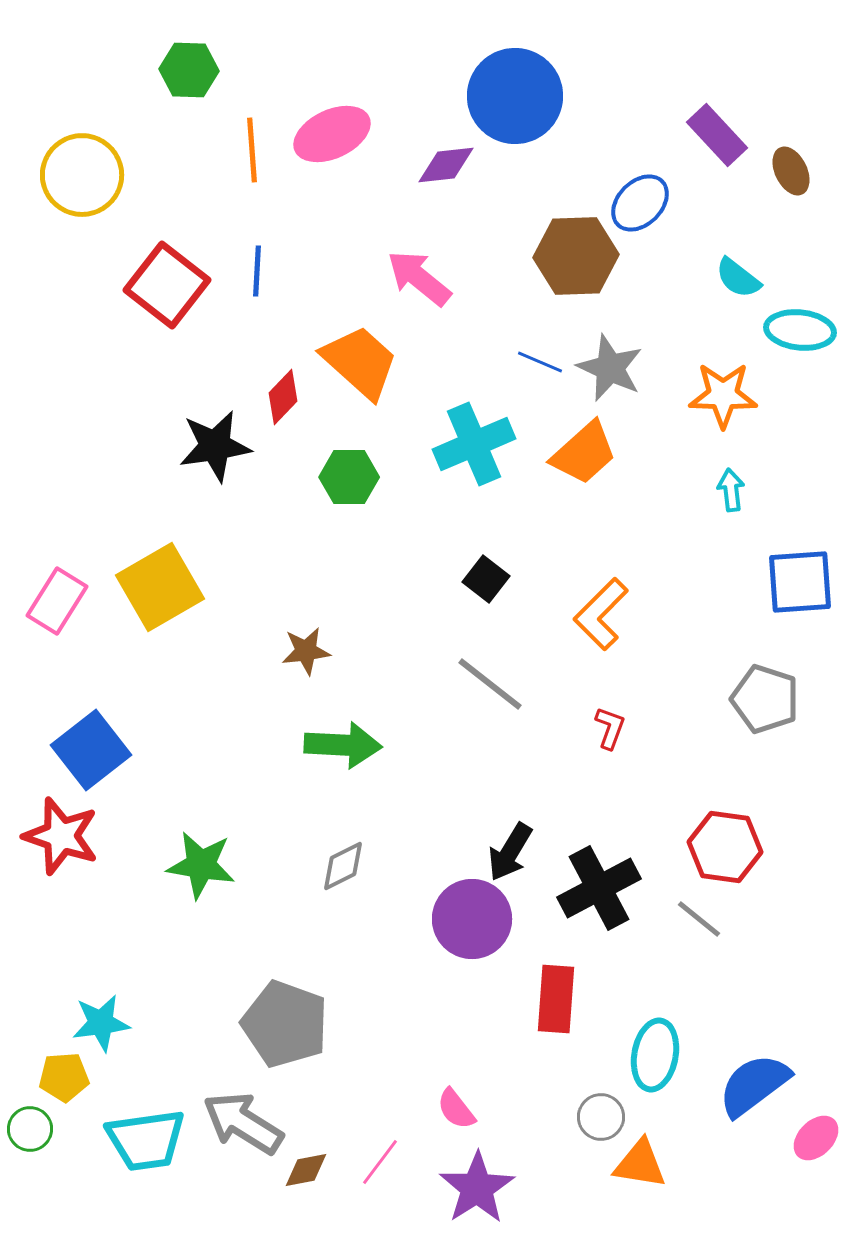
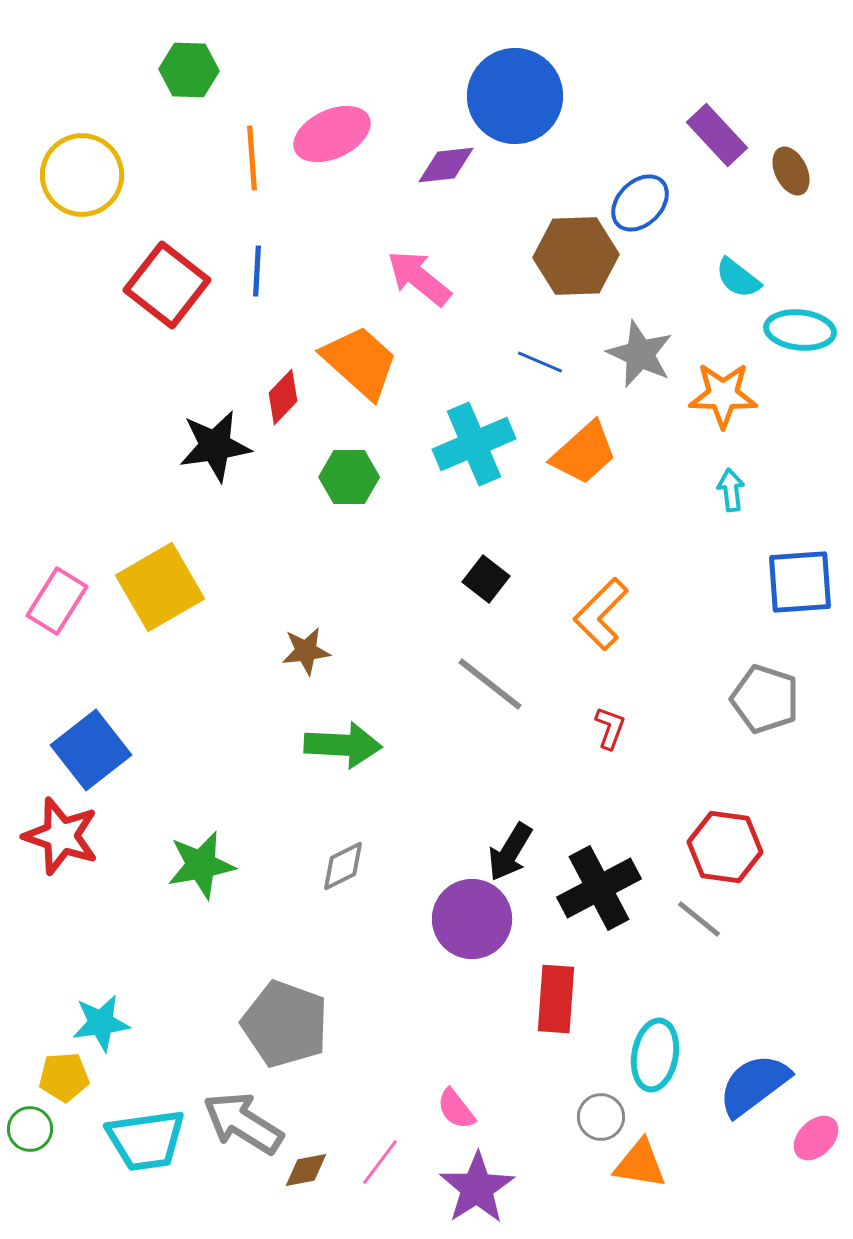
orange line at (252, 150): moved 8 px down
gray star at (610, 368): moved 30 px right, 14 px up
green star at (201, 865): rotated 20 degrees counterclockwise
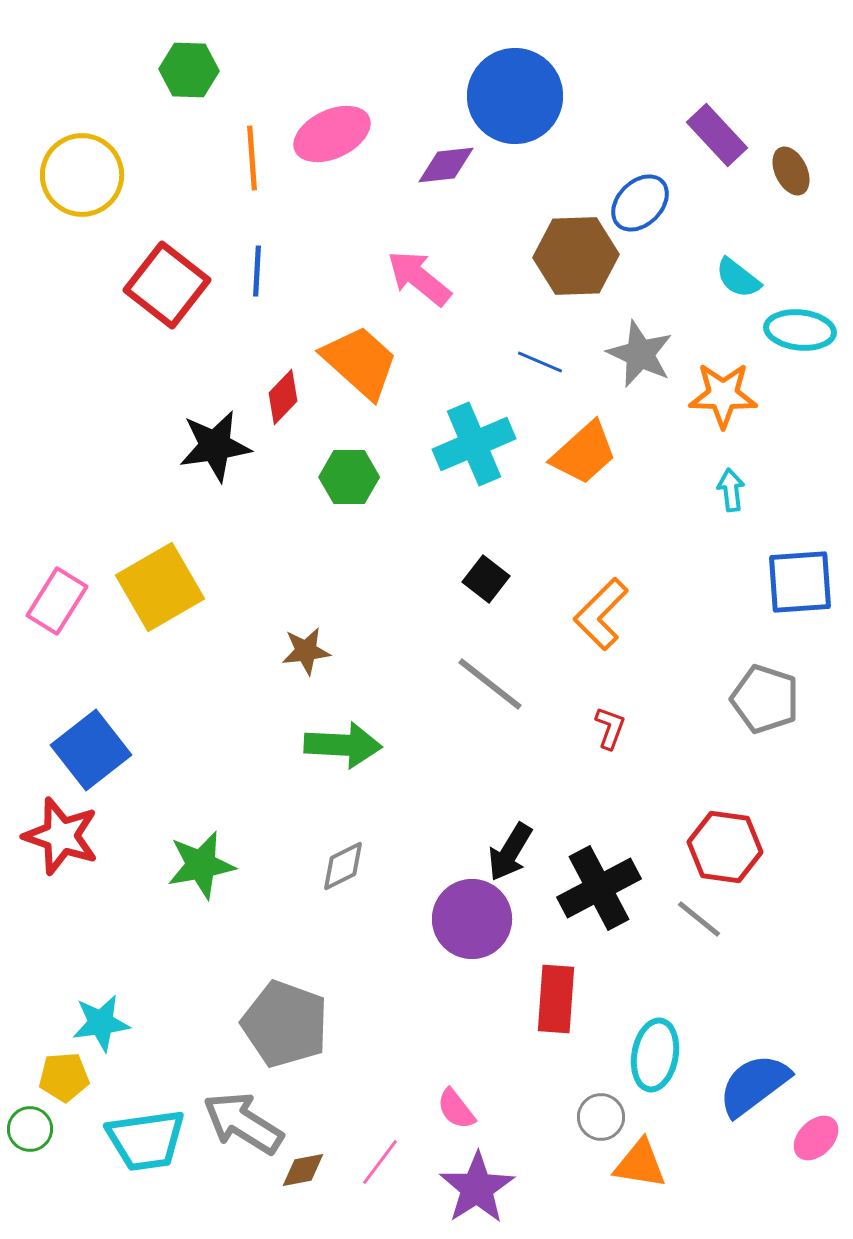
brown diamond at (306, 1170): moved 3 px left
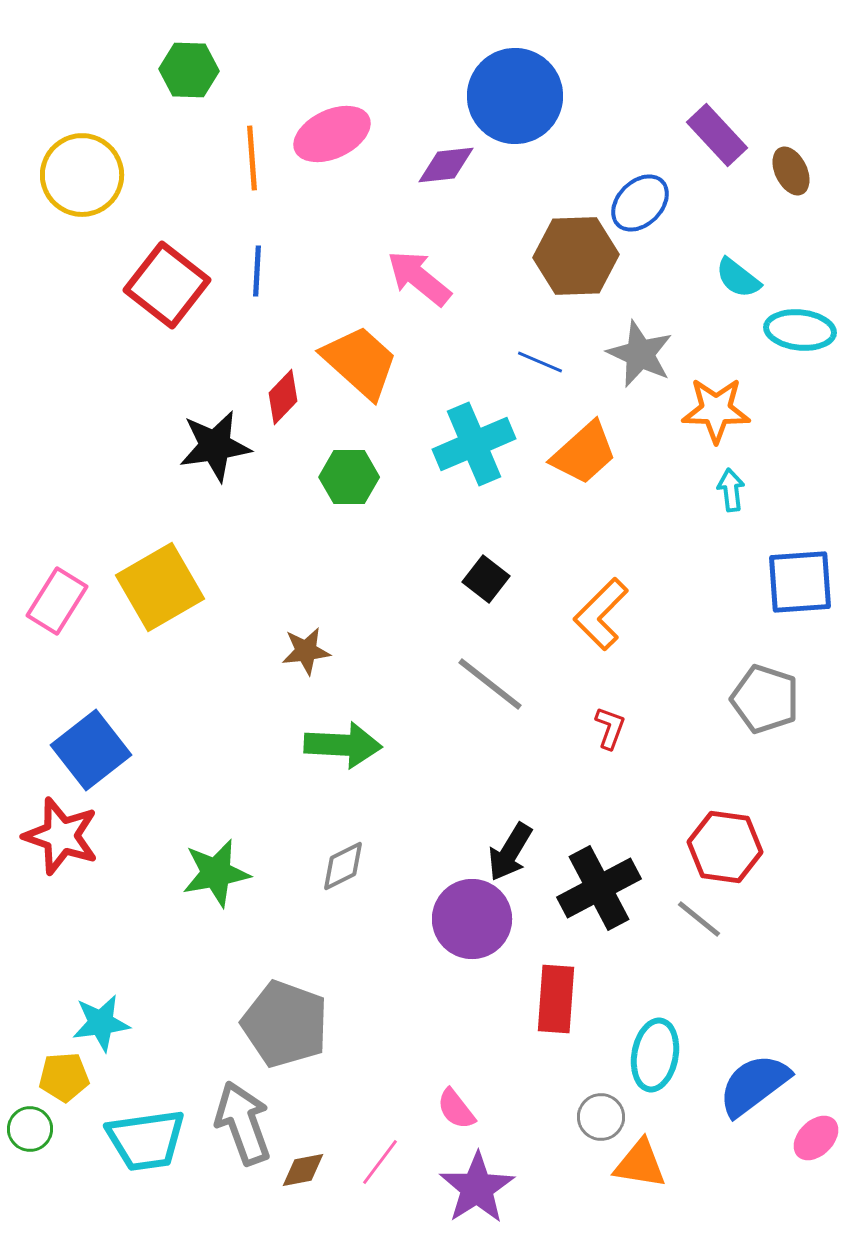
orange star at (723, 395): moved 7 px left, 15 px down
green star at (201, 865): moved 15 px right, 8 px down
gray arrow at (243, 1123): rotated 38 degrees clockwise
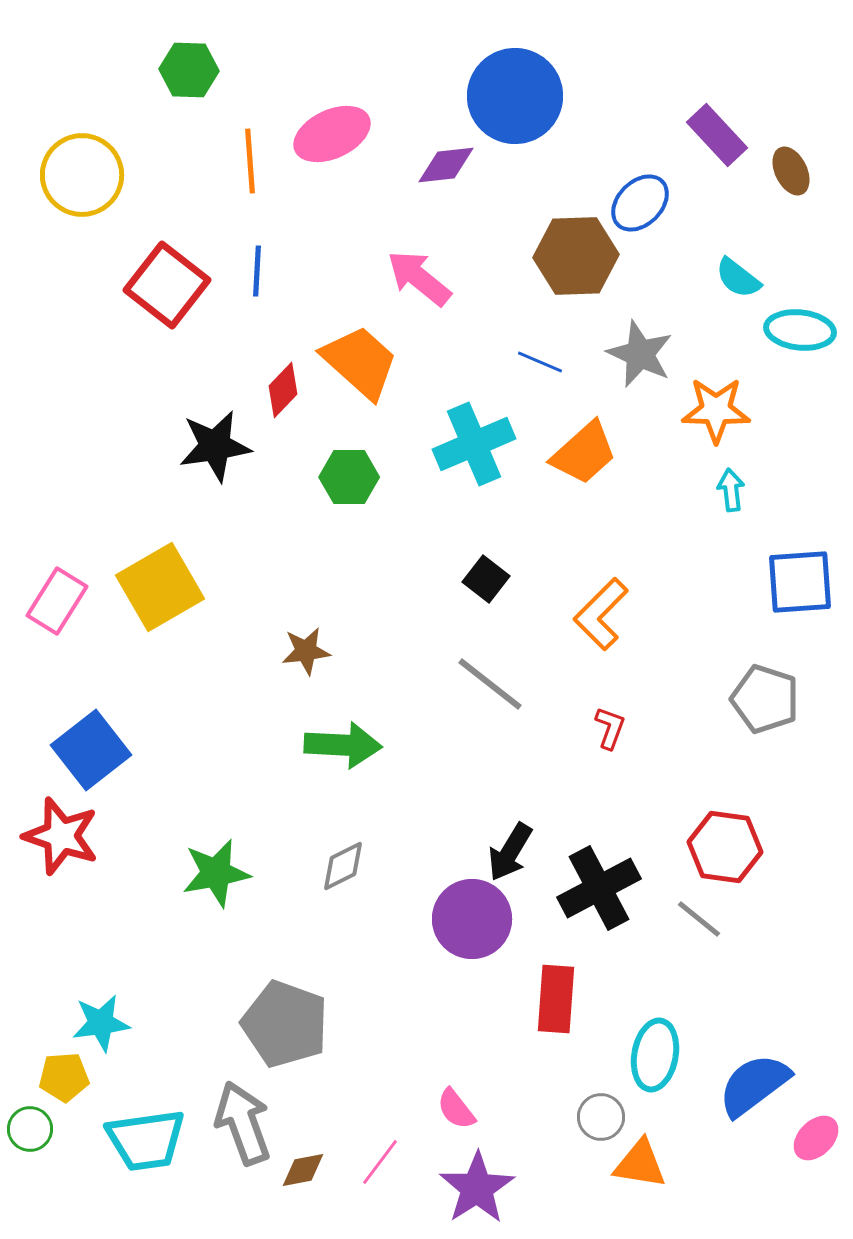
orange line at (252, 158): moved 2 px left, 3 px down
red diamond at (283, 397): moved 7 px up
